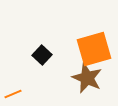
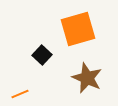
orange square: moved 16 px left, 20 px up
orange line: moved 7 px right
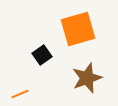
black square: rotated 12 degrees clockwise
brown star: rotated 28 degrees clockwise
